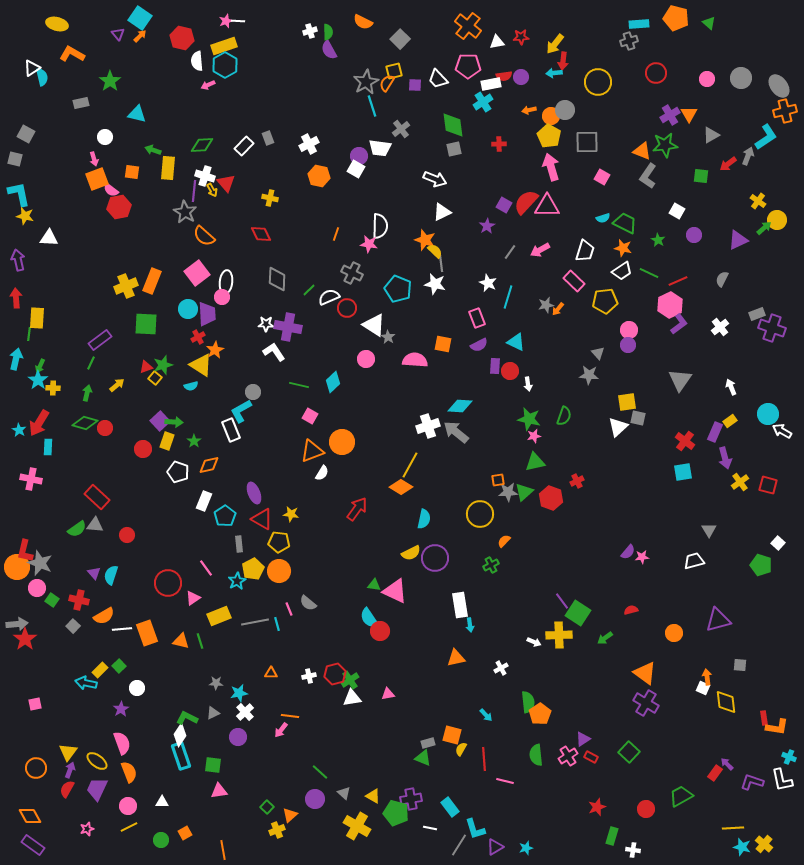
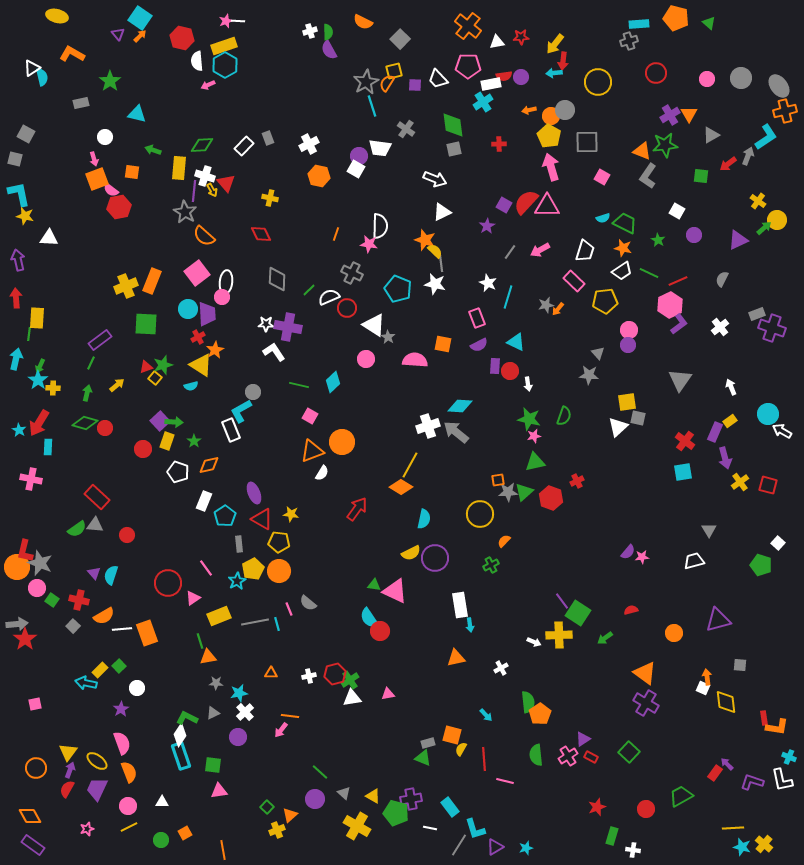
yellow ellipse at (57, 24): moved 8 px up
gray cross at (401, 129): moved 5 px right; rotated 18 degrees counterclockwise
yellow rectangle at (168, 168): moved 11 px right
orange triangle at (181, 641): moved 27 px right, 16 px down; rotated 24 degrees counterclockwise
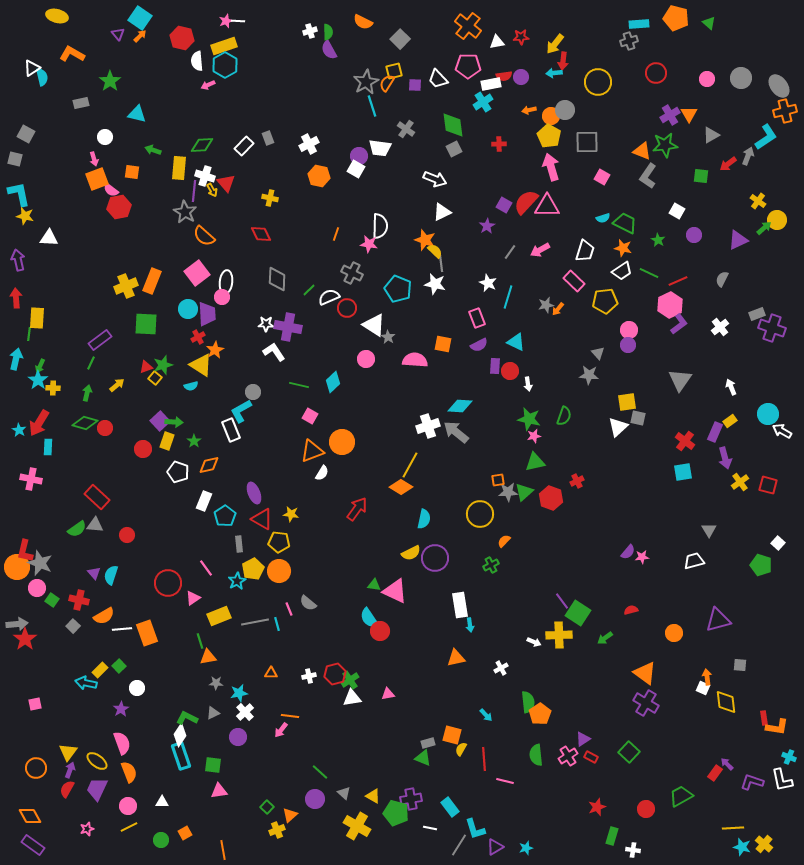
gray square at (454, 149): rotated 14 degrees counterclockwise
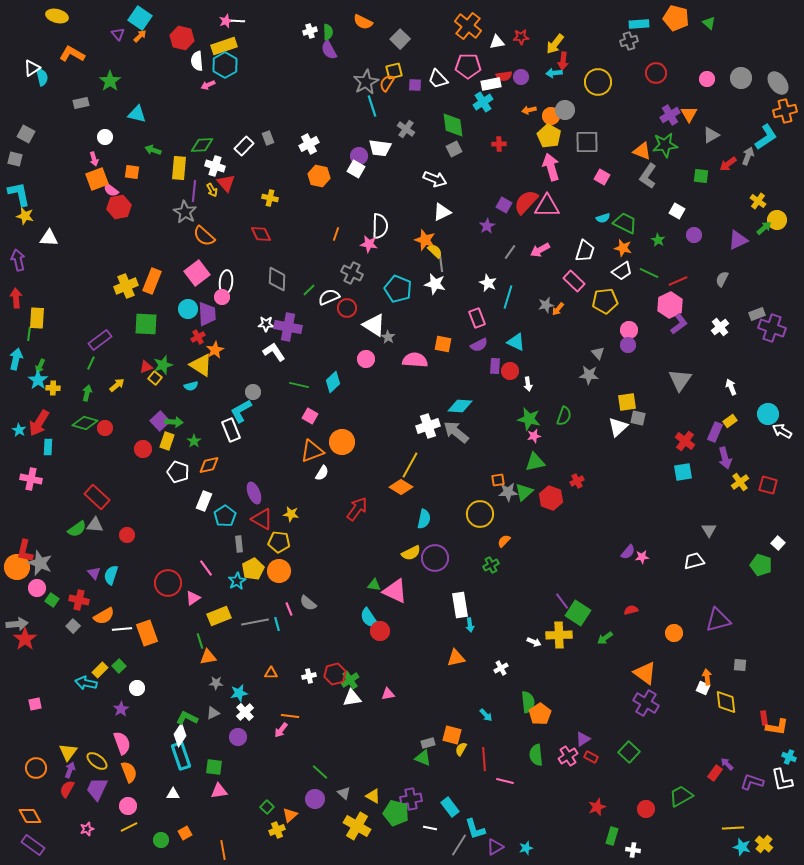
gray ellipse at (779, 86): moved 1 px left, 3 px up
white cross at (205, 176): moved 10 px right, 10 px up
green square at (213, 765): moved 1 px right, 2 px down
white triangle at (162, 802): moved 11 px right, 8 px up
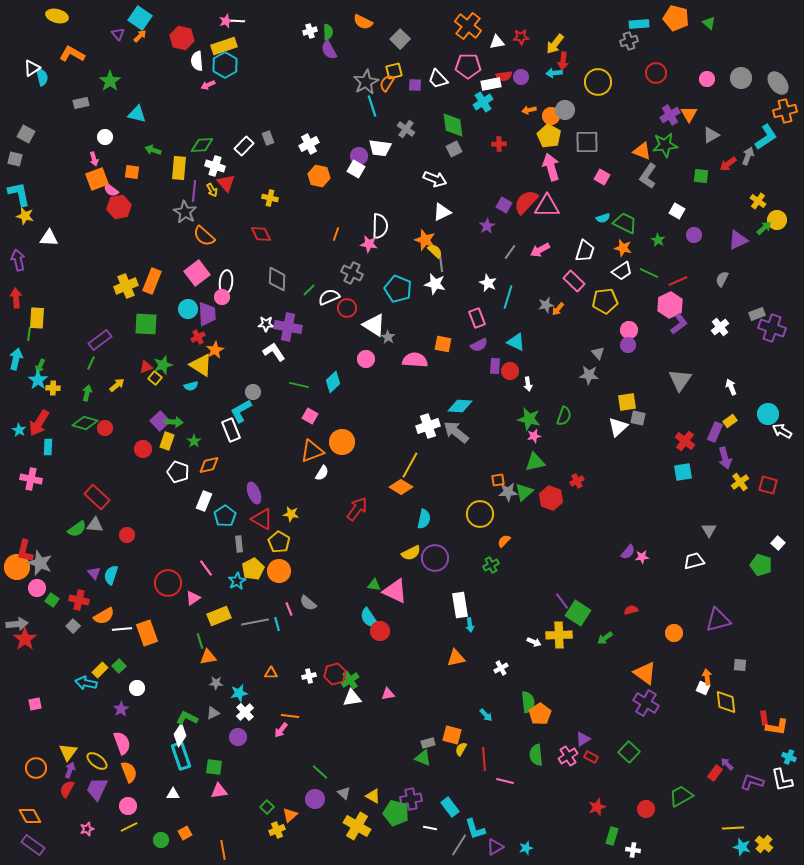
yellow pentagon at (279, 542): rotated 25 degrees clockwise
